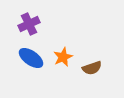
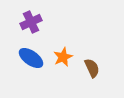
purple cross: moved 2 px right, 2 px up
brown semicircle: rotated 96 degrees counterclockwise
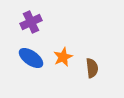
brown semicircle: rotated 18 degrees clockwise
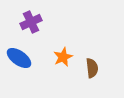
blue ellipse: moved 12 px left
